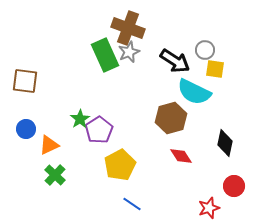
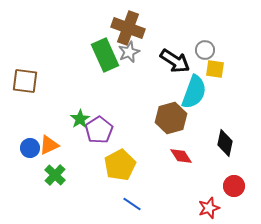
cyan semicircle: rotated 96 degrees counterclockwise
blue circle: moved 4 px right, 19 px down
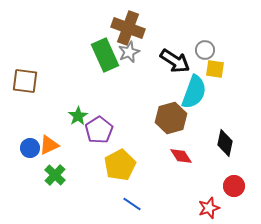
green star: moved 2 px left, 3 px up
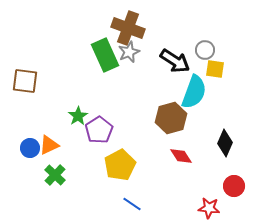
black diamond: rotated 12 degrees clockwise
red star: rotated 25 degrees clockwise
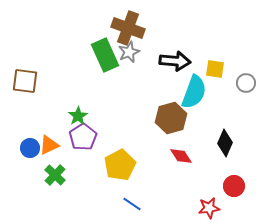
gray circle: moved 41 px right, 33 px down
black arrow: rotated 28 degrees counterclockwise
purple pentagon: moved 16 px left, 7 px down
red star: rotated 15 degrees counterclockwise
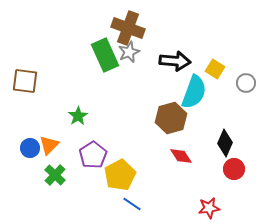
yellow square: rotated 24 degrees clockwise
purple pentagon: moved 10 px right, 18 px down
orange triangle: rotated 20 degrees counterclockwise
yellow pentagon: moved 10 px down
red circle: moved 17 px up
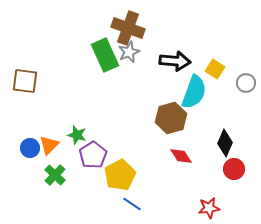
green star: moved 1 px left, 19 px down; rotated 24 degrees counterclockwise
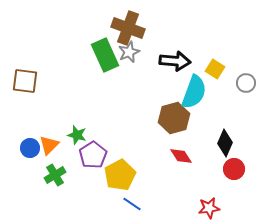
brown hexagon: moved 3 px right
green cross: rotated 15 degrees clockwise
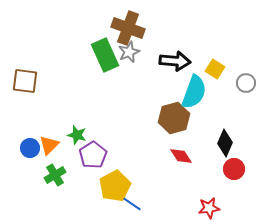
yellow pentagon: moved 5 px left, 11 px down
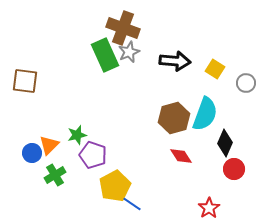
brown cross: moved 5 px left
cyan semicircle: moved 11 px right, 22 px down
green star: rotated 30 degrees counterclockwise
blue circle: moved 2 px right, 5 px down
purple pentagon: rotated 20 degrees counterclockwise
red star: rotated 25 degrees counterclockwise
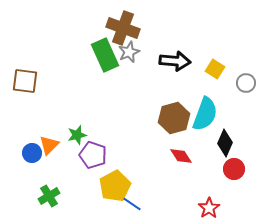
green cross: moved 6 px left, 21 px down
